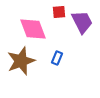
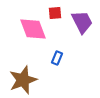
red square: moved 4 px left, 1 px down
brown star: moved 2 px right, 19 px down
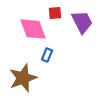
blue rectangle: moved 10 px left, 3 px up
brown star: moved 2 px up
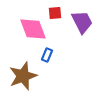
brown star: moved 2 px up
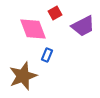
red square: rotated 24 degrees counterclockwise
purple trapezoid: moved 1 px right, 4 px down; rotated 90 degrees clockwise
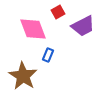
red square: moved 3 px right, 1 px up
blue rectangle: moved 1 px right
brown star: rotated 20 degrees counterclockwise
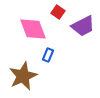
red square: rotated 24 degrees counterclockwise
brown star: rotated 16 degrees clockwise
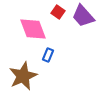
purple trapezoid: moved 10 px up; rotated 75 degrees clockwise
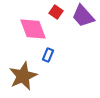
red square: moved 2 px left
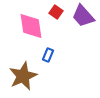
pink diamond: moved 2 px left, 3 px up; rotated 12 degrees clockwise
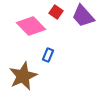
pink diamond: rotated 36 degrees counterclockwise
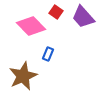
purple trapezoid: moved 1 px down
blue rectangle: moved 1 px up
